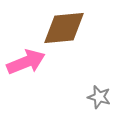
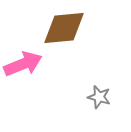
pink arrow: moved 3 px left, 2 px down
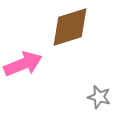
brown diamond: moved 6 px right, 1 px up; rotated 12 degrees counterclockwise
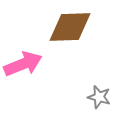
brown diamond: rotated 15 degrees clockwise
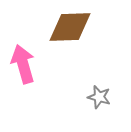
pink arrow: rotated 84 degrees counterclockwise
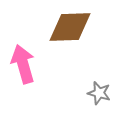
gray star: moved 4 px up
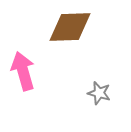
pink arrow: moved 7 px down
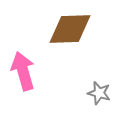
brown diamond: moved 2 px down
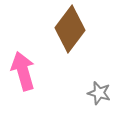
brown diamond: rotated 51 degrees counterclockwise
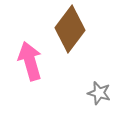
pink arrow: moved 7 px right, 10 px up
